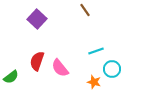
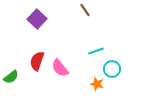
orange star: moved 3 px right, 2 px down
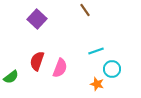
pink semicircle: rotated 120 degrees counterclockwise
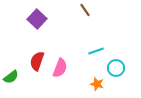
cyan circle: moved 4 px right, 1 px up
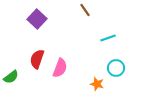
cyan line: moved 12 px right, 13 px up
red semicircle: moved 2 px up
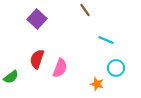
cyan line: moved 2 px left, 2 px down; rotated 42 degrees clockwise
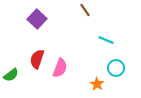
green semicircle: moved 2 px up
orange star: rotated 16 degrees clockwise
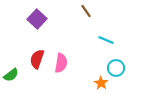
brown line: moved 1 px right, 1 px down
pink semicircle: moved 1 px right, 5 px up; rotated 12 degrees counterclockwise
orange star: moved 4 px right, 1 px up
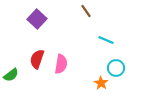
pink semicircle: moved 1 px down
